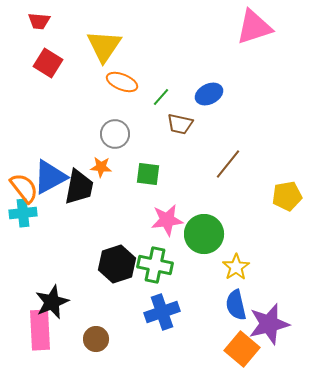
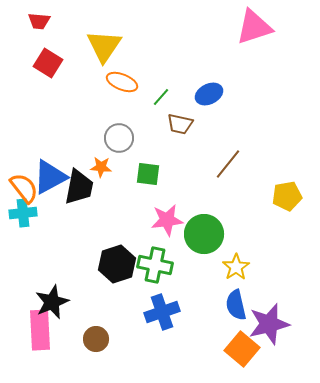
gray circle: moved 4 px right, 4 px down
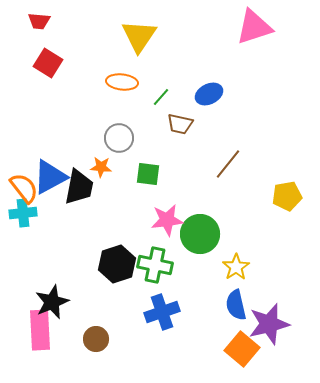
yellow triangle: moved 35 px right, 10 px up
orange ellipse: rotated 16 degrees counterclockwise
green circle: moved 4 px left
